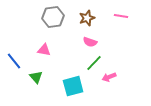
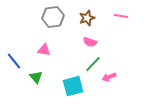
green line: moved 1 px left, 1 px down
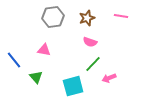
blue line: moved 1 px up
pink arrow: moved 1 px down
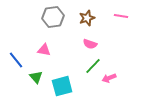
pink semicircle: moved 2 px down
blue line: moved 2 px right
green line: moved 2 px down
cyan square: moved 11 px left
